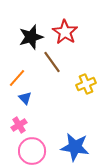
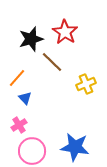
black star: moved 2 px down
brown line: rotated 10 degrees counterclockwise
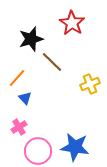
red star: moved 7 px right, 9 px up
yellow cross: moved 4 px right
pink cross: moved 2 px down
pink circle: moved 6 px right
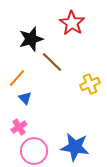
pink circle: moved 4 px left
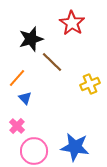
pink cross: moved 2 px left, 1 px up; rotated 14 degrees counterclockwise
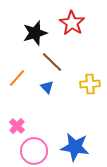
black star: moved 4 px right, 6 px up
yellow cross: rotated 18 degrees clockwise
blue triangle: moved 22 px right, 11 px up
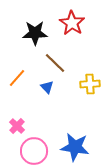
black star: rotated 15 degrees clockwise
brown line: moved 3 px right, 1 px down
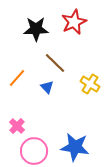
red star: moved 2 px right, 1 px up; rotated 15 degrees clockwise
black star: moved 1 px right, 4 px up
yellow cross: rotated 36 degrees clockwise
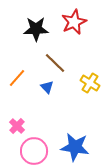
yellow cross: moved 1 px up
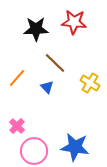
red star: rotated 30 degrees clockwise
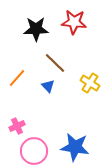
blue triangle: moved 1 px right, 1 px up
pink cross: rotated 21 degrees clockwise
